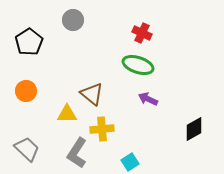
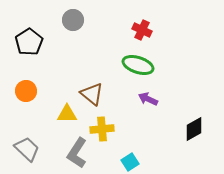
red cross: moved 3 px up
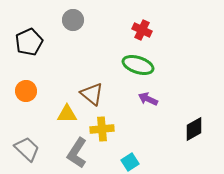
black pentagon: rotated 8 degrees clockwise
